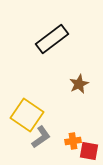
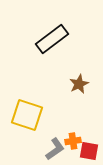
yellow square: rotated 16 degrees counterclockwise
gray L-shape: moved 14 px right, 12 px down
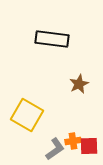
black rectangle: rotated 44 degrees clockwise
yellow square: rotated 12 degrees clockwise
red square: moved 5 px up; rotated 12 degrees counterclockwise
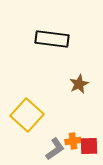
yellow square: rotated 12 degrees clockwise
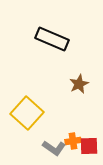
black rectangle: rotated 16 degrees clockwise
yellow square: moved 2 px up
gray L-shape: moved 1 px left, 1 px up; rotated 70 degrees clockwise
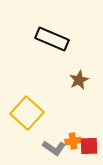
brown star: moved 4 px up
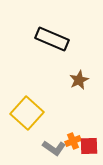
orange cross: rotated 14 degrees counterclockwise
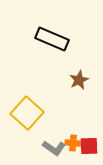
orange cross: moved 2 px down; rotated 28 degrees clockwise
